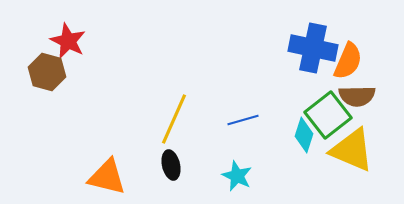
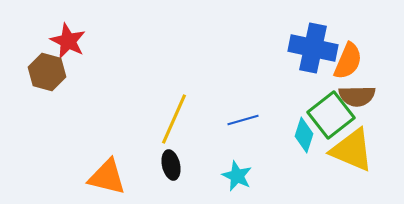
green square: moved 3 px right
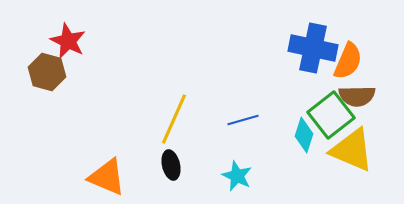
orange triangle: rotated 9 degrees clockwise
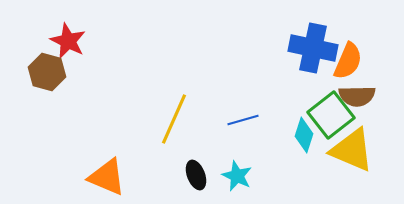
black ellipse: moved 25 px right, 10 px down; rotated 8 degrees counterclockwise
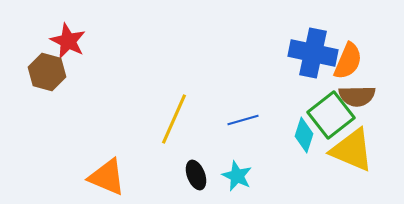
blue cross: moved 5 px down
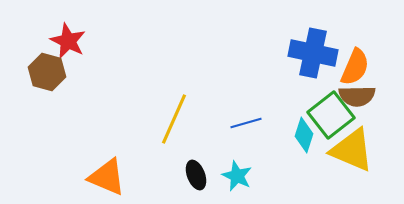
orange semicircle: moved 7 px right, 6 px down
blue line: moved 3 px right, 3 px down
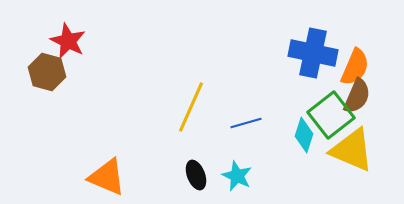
brown semicircle: rotated 66 degrees counterclockwise
yellow line: moved 17 px right, 12 px up
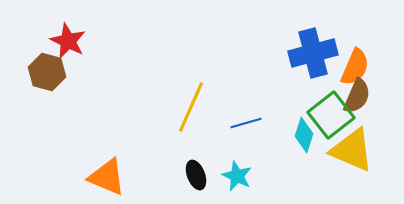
blue cross: rotated 27 degrees counterclockwise
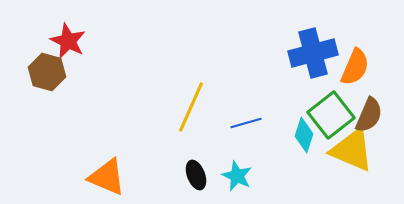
brown semicircle: moved 12 px right, 19 px down
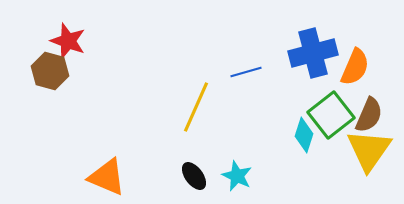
red star: rotated 6 degrees counterclockwise
brown hexagon: moved 3 px right, 1 px up
yellow line: moved 5 px right
blue line: moved 51 px up
yellow triangle: moved 17 px right; rotated 42 degrees clockwise
black ellipse: moved 2 px left, 1 px down; rotated 16 degrees counterclockwise
